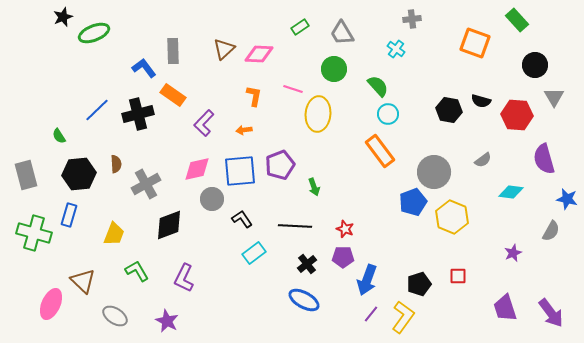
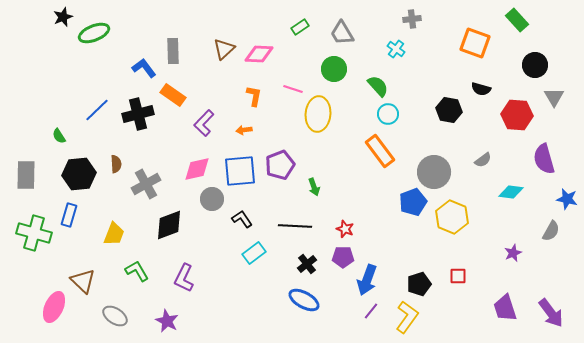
black semicircle at (481, 101): moved 12 px up
gray rectangle at (26, 175): rotated 16 degrees clockwise
pink ellipse at (51, 304): moved 3 px right, 3 px down
purple line at (371, 314): moved 3 px up
yellow L-shape at (403, 317): moved 4 px right
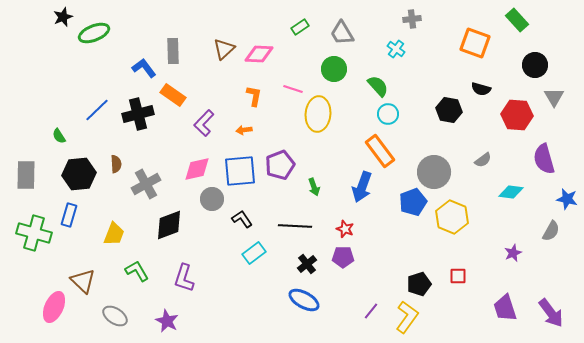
purple L-shape at (184, 278): rotated 8 degrees counterclockwise
blue arrow at (367, 280): moved 5 px left, 93 px up
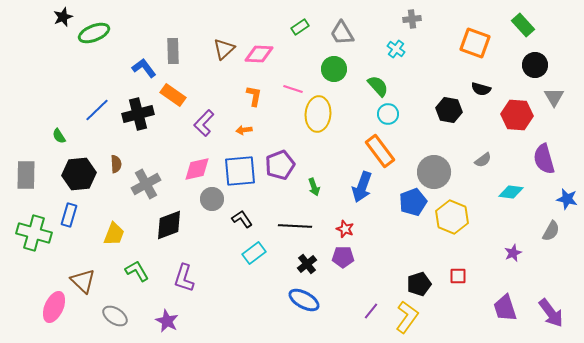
green rectangle at (517, 20): moved 6 px right, 5 px down
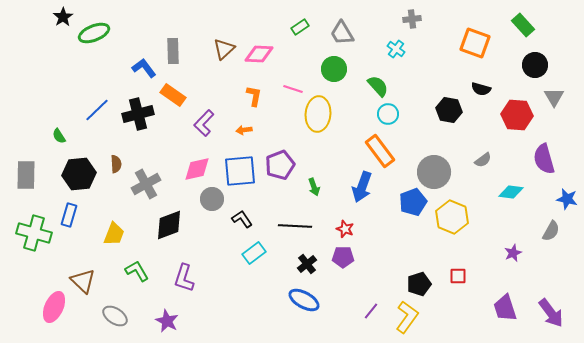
black star at (63, 17): rotated 12 degrees counterclockwise
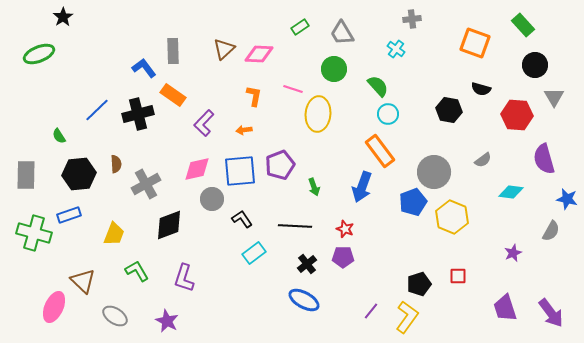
green ellipse at (94, 33): moved 55 px left, 21 px down
blue rectangle at (69, 215): rotated 55 degrees clockwise
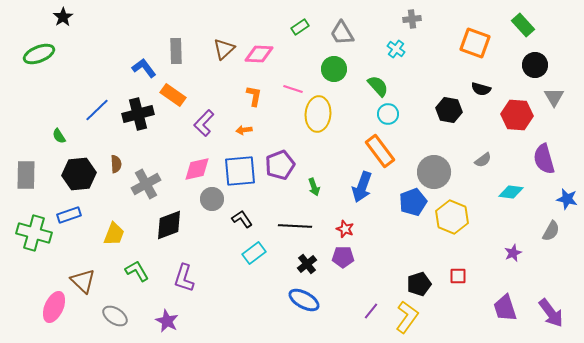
gray rectangle at (173, 51): moved 3 px right
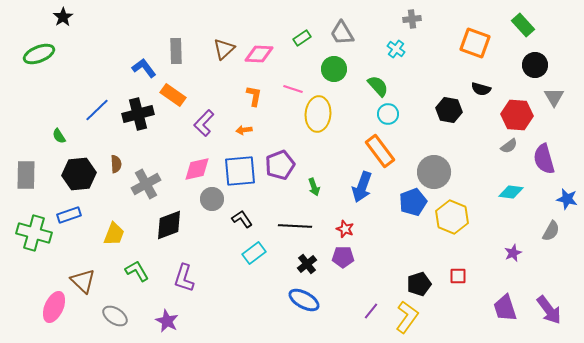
green rectangle at (300, 27): moved 2 px right, 11 px down
gray semicircle at (483, 160): moved 26 px right, 14 px up
purple arrow at (551, 313): moved 2 px left, 3 px up
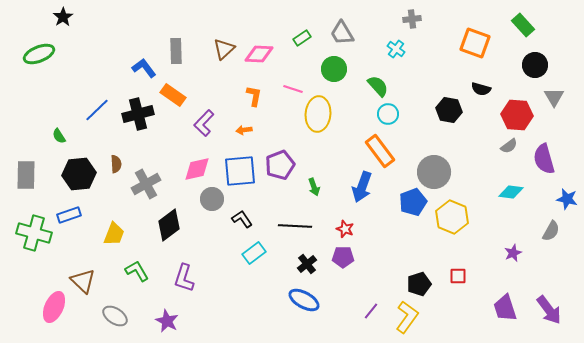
black diamond at (169, 225): rotated 16 degrees counterclockwise
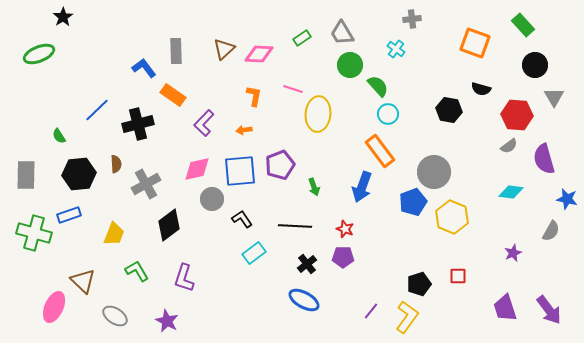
green circle at (334, 69): moved 16 px right, 4 px up
black cross at (138, 114): moved 10 px down
